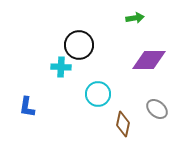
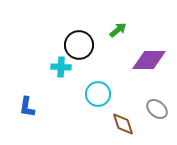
green arrow: moved 17 px left, 12 px down; rotated 30 degrees counterclockwise
brown diamond: rotated 30 degrees counterclockwise
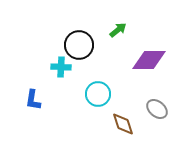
blue L-shape: moved 6 px right, 7 px up
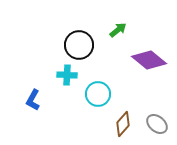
purple diamond: rotated 40 degrees clockwise
cyan cross: moved 6 px right, 8 px down
blue L-shape: rotated 20 degrees clockwise
gray ellipse: moved 15 px down
brown diamond: rotated 60 degrees clockwise
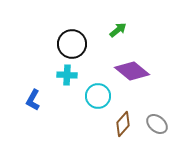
black circle: moved 7 px left, 1 px up
purple diamond: moved 17 px left, 11 px down
cyan circle: moved 2 px down
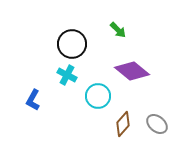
green arrow: rotated 84 degrees clockwise
cyan cross: rotated 24 degrees clockwise
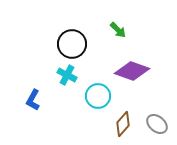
purple diamond: rotated 20 degrees counterclockwise
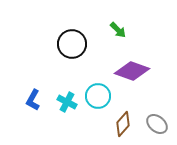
cyan cross: moved 27 px down
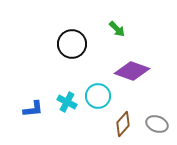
green arrow: moved 1 px left, 1 px up
blue L-shape: moved 9 px down; rotated 125 degrees counterclockwise
gray ellipse: rotated 20 degrees counterclockwise
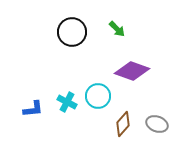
black circle: moved 12 px up
